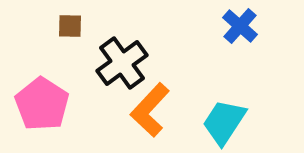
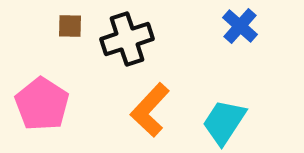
black cross: moved 5 px right, 24 px up; rotated 18 degrees clockwise
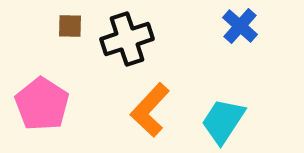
cyan trapezoid: moved 1 px left, 1 px up
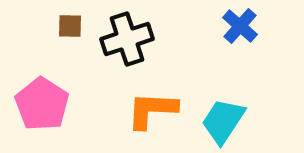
orange L-shape: moved 2 px right; rotated 50 degrees clockwise
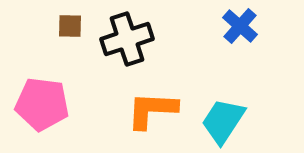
pink pentagon: rotated 26 degrees counterclockwise
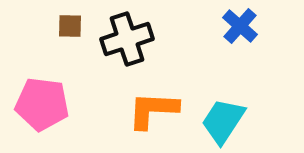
orange L-shape: moved 1 px right
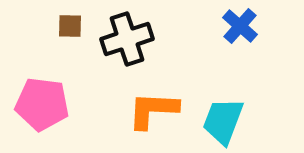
cyan trapezoid: rotated 12 degrees counterclockwise
